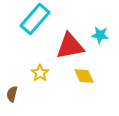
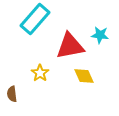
brown semicircle: rotated 21 degrees counterclockwise
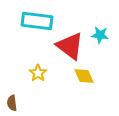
cyan rectangle: moved 2 px right, 2 px down; rotated 56 degrees clockwise
red triangle: rotated 48 degrees clockwise
yellow star: moved 2 px left
brown semicircle: moved 9 px down
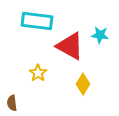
red triangle: rotated 8 degrees counterclockwise
yellow diamond: moved 1 px left, 8 px down; rotated 55 degrees clockwise
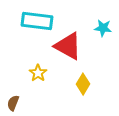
cyan star: moved 3 px right, 7 px up
red triangle: moved 2 px left
brown semicircle: moved 1 px right; rotated 28 degrees clockwise
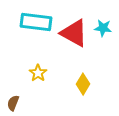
cyan rectangle: moved 1 px left, 1 px down
red triangle: moved 6 px right, 13 px up
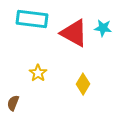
cyan rectangle: moved 4 px left, 3 px up
